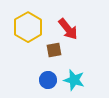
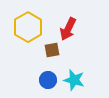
red arrow: rotated 65 degrees clockwise
brown square: moved 2 px left
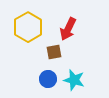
brown square: moved 2 px right, 2 px down
blue circle: moved 1 px up
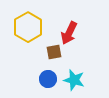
red arrow: moved 1 px right, 4 px down
